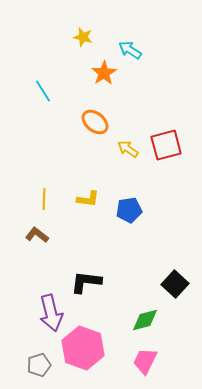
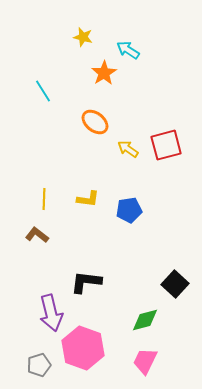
cyan arrow: moved 2 px left
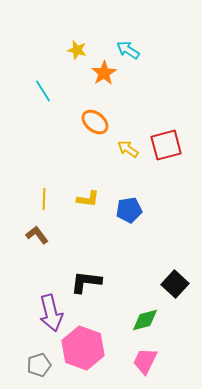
yellow star: moved 6 px left, 13 px down
brown L-shape: rotated 15 degrees clockwise
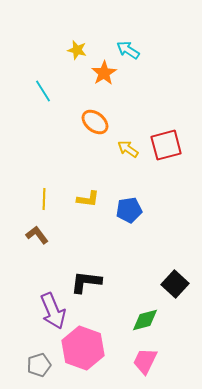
purple arrow: moved 2 px right, 2 px up; rotated 9 degrees counterclockwise
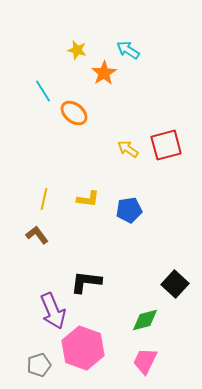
orange ellipse: moved 21 px left, 9 px up
yellow line: rotated 10 degrees clockwise
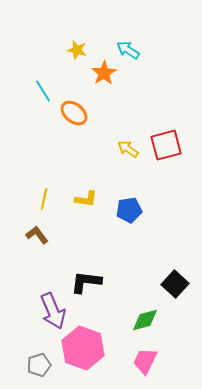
yellow L-shape: moved 2 px left
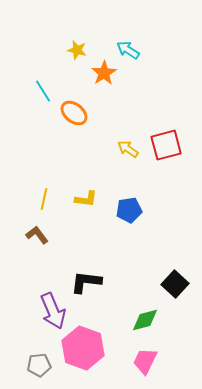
gray pentagon: rotated 10 degrees clockwise
